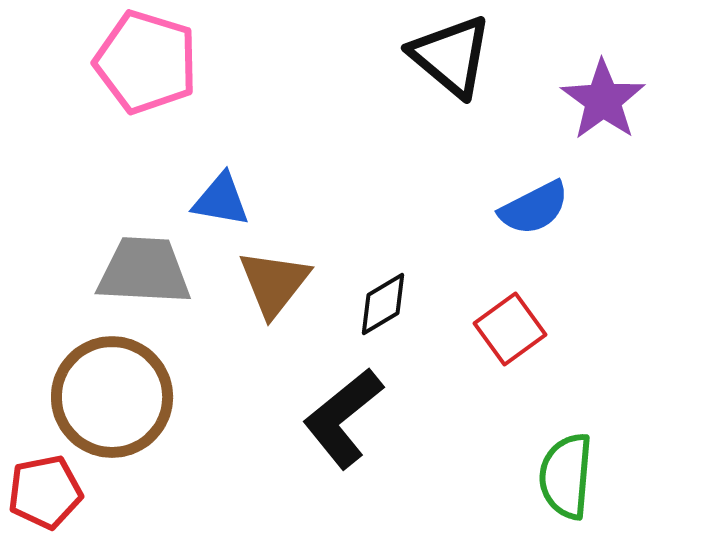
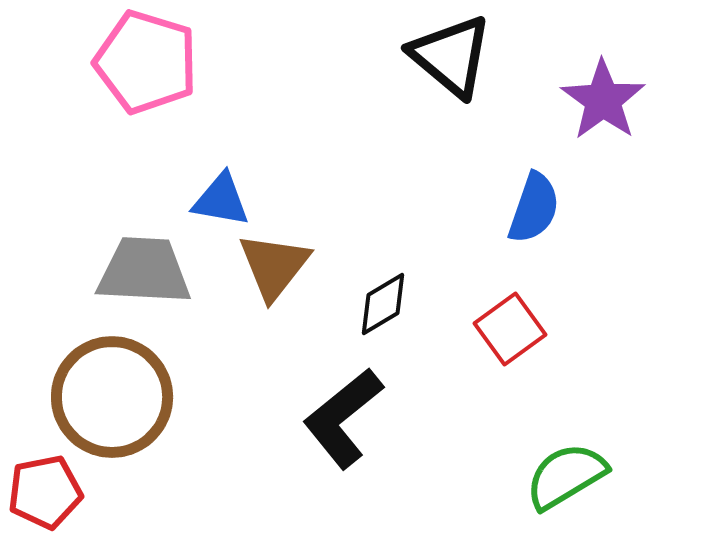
blue semicircle: rotated 44 degrees counterclockwise
brown triangle: moved 17 px up
green semicircle: rotated 54 degrees clockwise
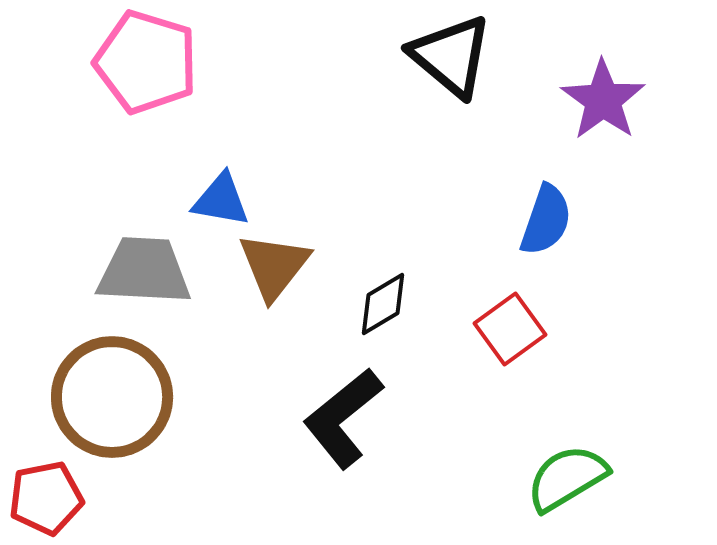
blue semicircle: moved 12 px right, 12 px down
green semicircle: moved 1 px right, 2 px down
red pentagon: moved 1 px right, 6 px down
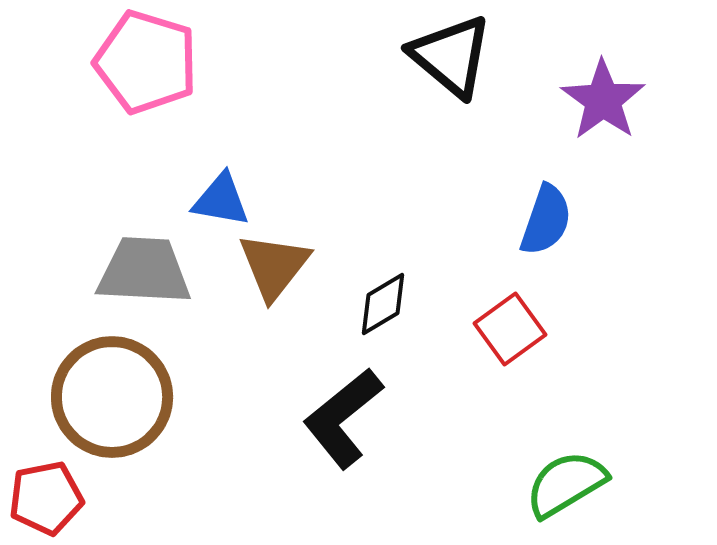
green semicircle: moved 1 px left, 6 px down
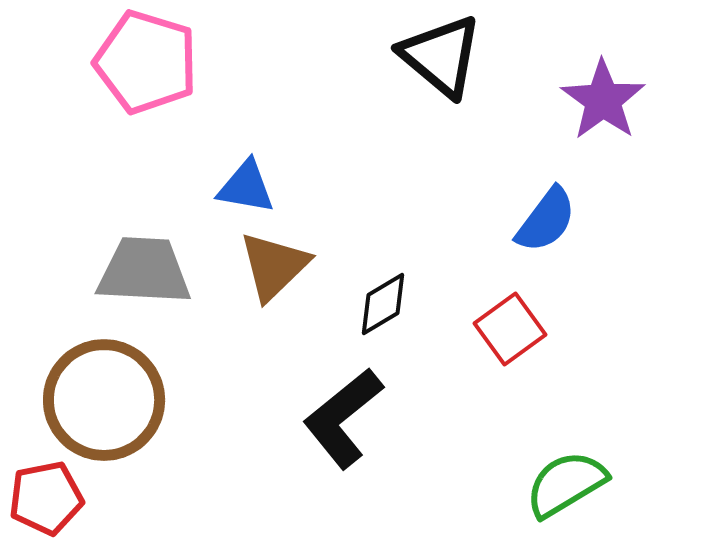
black triangle: moved 10 px left
blue triangle: moved 25 px right, 13 px up
blue semicircle: rotated 18 degrees clockwise
brown triangle: rotated 8 degrees clockwise
brown circle: moved 8 px left, 3 px down
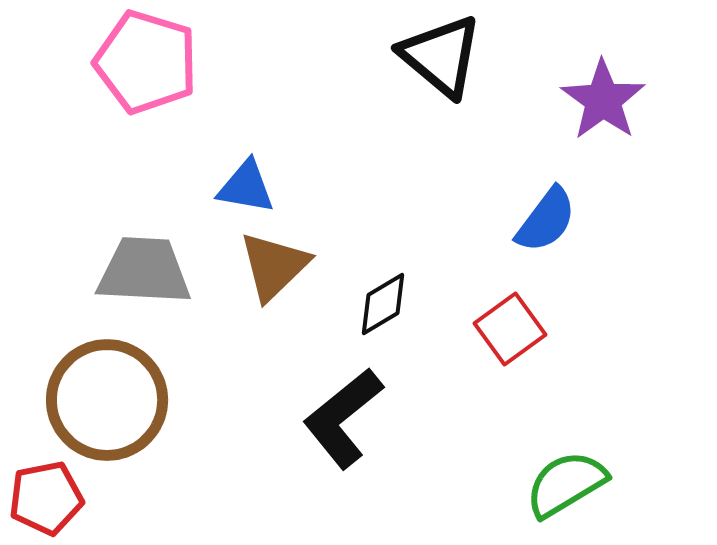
brown circle: moved 3 px right
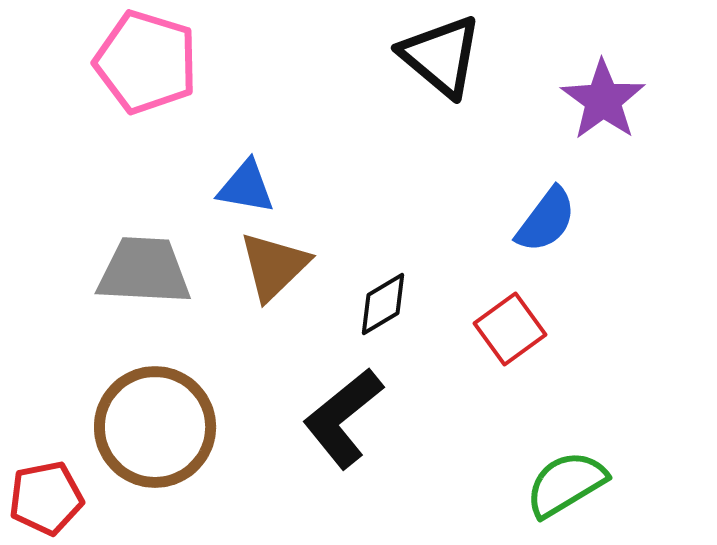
brown circle: moved 48 px right, 27 px down
